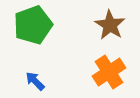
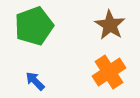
green pentagon: moved 1 px right, 1 px down
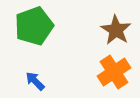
brown star: moved 6 px right, 5 px down
orange cross: moved 5 px right
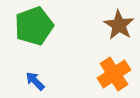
brown star: moved 3 px right, 5 px up
orange cross: moved 2 px down
